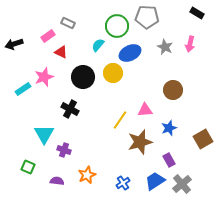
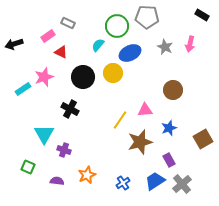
black rectangle: moved 5 px right, 2 px down
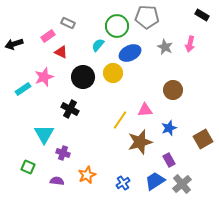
purple cross: moved 1 px left, 3 px down
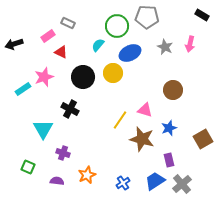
pink triangle: rotated 21 degrees clockwise
cyan triangle: moved 1 px left, 5 px up
brown star: moved 2 px right, 3 px up; rotated 30 degrees clockwise
purple rectangle: rotated 16 degrees clockwise
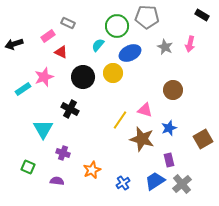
orange star: moved 5 px right, 5 px up
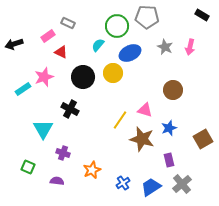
pink arrow: moved 3 px down
blue trapezoid: moved 4 px left, 6 px down
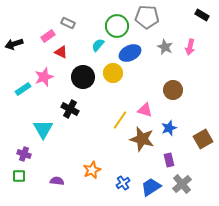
purple cross: moved 39 px left, 1 px down
green square: moved 9 px left, 9 px down; rotated 24 degrees counterclockwise
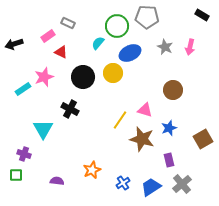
cyan semicircle: moved 2 px up
green square: moved 3 px left, 1 px up
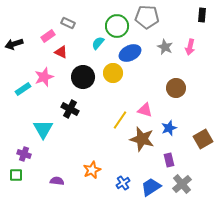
black rectangle: rotated 64 degrees clockwise
brown circle: moved 3 px right, 2 px up
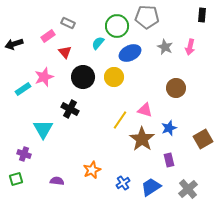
red triangle: moved 4 px right; rotated 24 degrees clockwise
yellow circle: moved 1 px right, 4 px down
brown star: rotated 20 degrees clockwise
green square: moved 4 px down; rotated 16 degrees counterclockwise
gray cross: moved 6 px right, 5 px down
